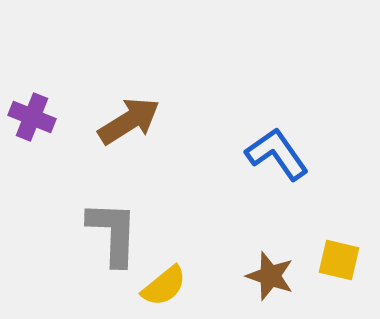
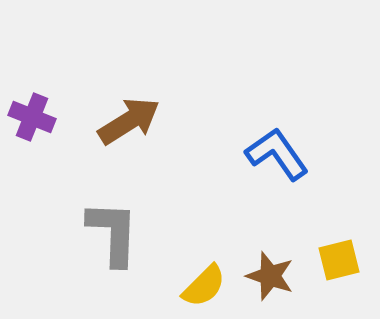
yellow square: rotated 27 degrees counterclockwise
yellow semicircle: moved 40 px right; rotated 6 degrees counterclockwise
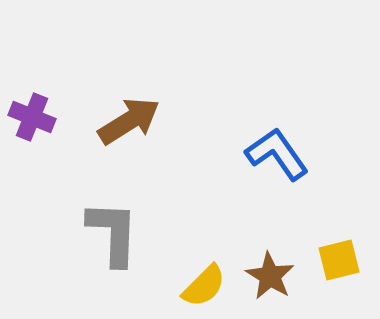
brown star: rotated 12 degrees clockwise
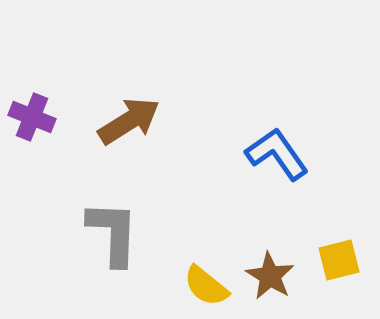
yellow semicircle: moved 2 px right; rotated 84 degrees clockwise
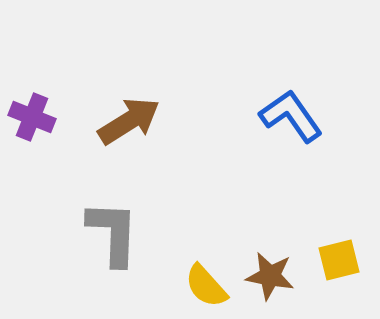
blue L-shape: moved 14 px right, 38 px up
brown star: rotated 21 degrees counterclockwise
yellow semicircle: rotated 9 degrees clockwise
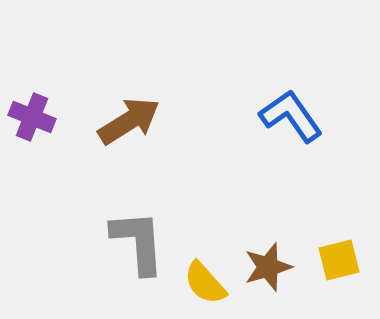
gray L-shape: moved 25 px right, 9 px down; rotated 6 degrees counterclockwise
brown star: moved 2 px left, 9 px up; rotated 27 degrees counterclockwise
yellow semicircle: moved 1 px left, 3 px up
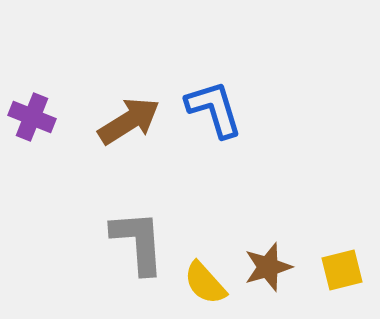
blue L-shape: moved 77 px left, 7 px up; rotated 18 degrees clockwise
yellow square: moved 3 px right, 10 px down
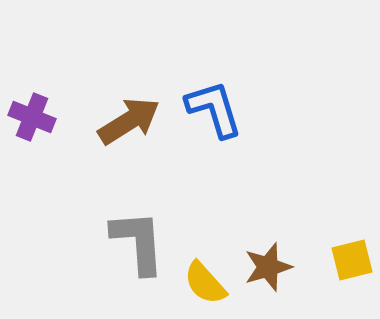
yellow square: moved 10 px right, 10 px up
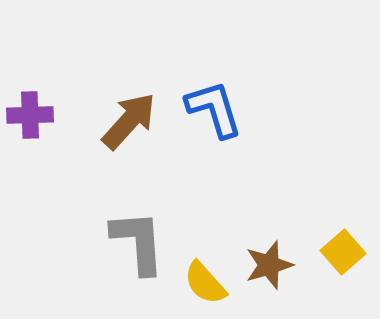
purple cross: moved 2 px left, 2 px up; rotated 24 degrees counterclockwise
brown arrow: rotated 16 degrees counterclockwise
yellow square: moved 9 px left, 8 px up; rotated 27 degrees counterclockwise
brown star: moved 1 px right, 2 px up
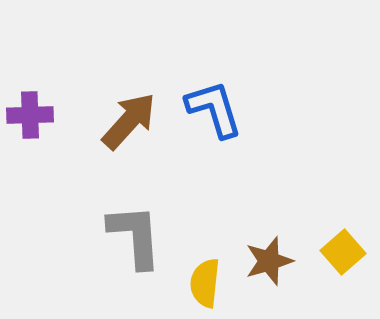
gray L-shape: moved 3 px left, 6 px up
brown star: moved 4 px up
yellow semicircle: rotated 48 degrees clockwise
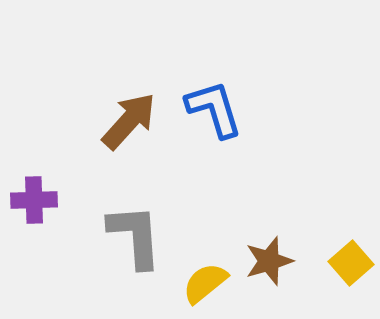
purple cross: moved 4 px right, 85 px down
yellow square: moved 8 px right, 11 px down
yellow semicircle: rotated 45 degrees clockwise
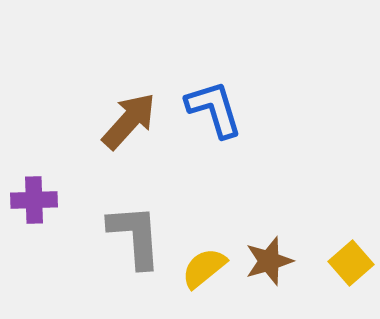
yellow semicircle: moved 1 px left, 15 px up
